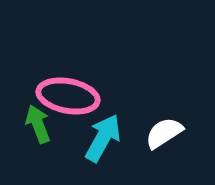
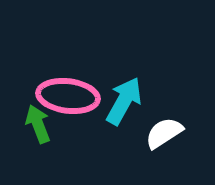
pink ellipse: rotated 4 degrees counterclockwise
cyan arrow: moved 21 px right, 37 px up
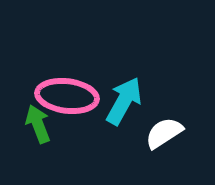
pink ellipse: moved 1 px left
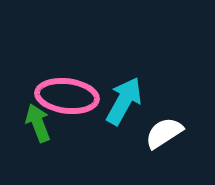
green arrow: moved 1 px up
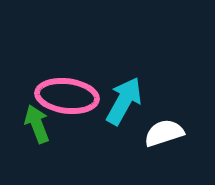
green arrow: moved 1 px left, 1 px down
white semicircle: rotated 15 degrees clockwise
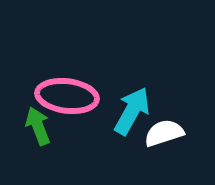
cyan arrow: moved 8 px right, 10 px down
green arrow: moved 1 px right, 2 px down
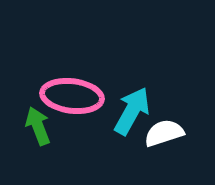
pink ellipse: moved 5 px right
